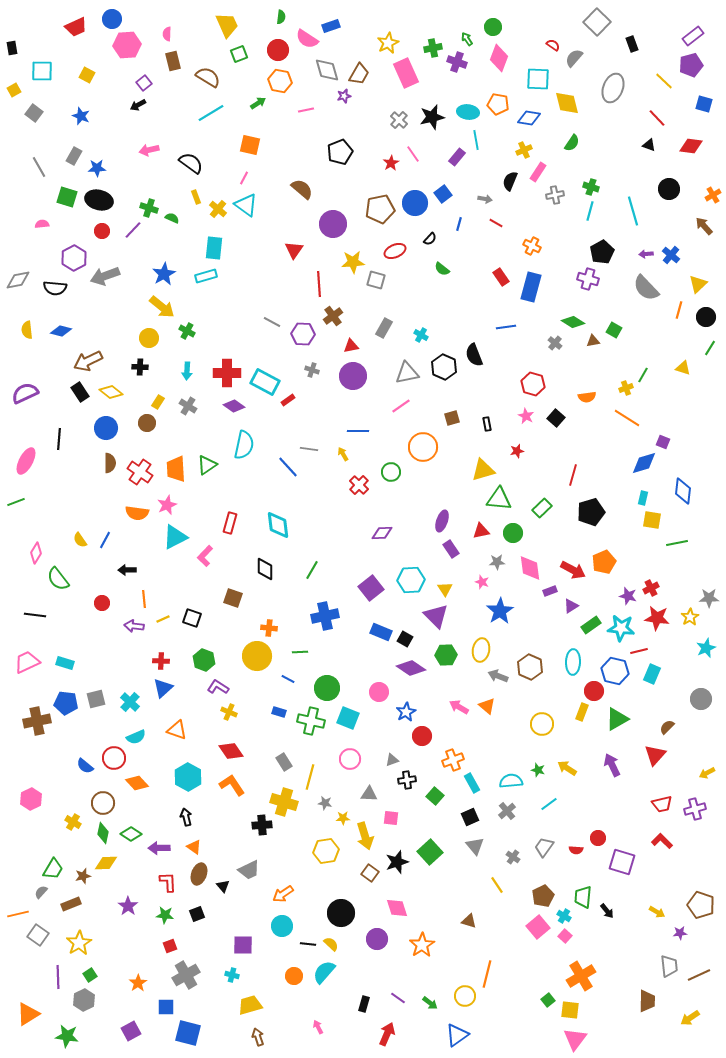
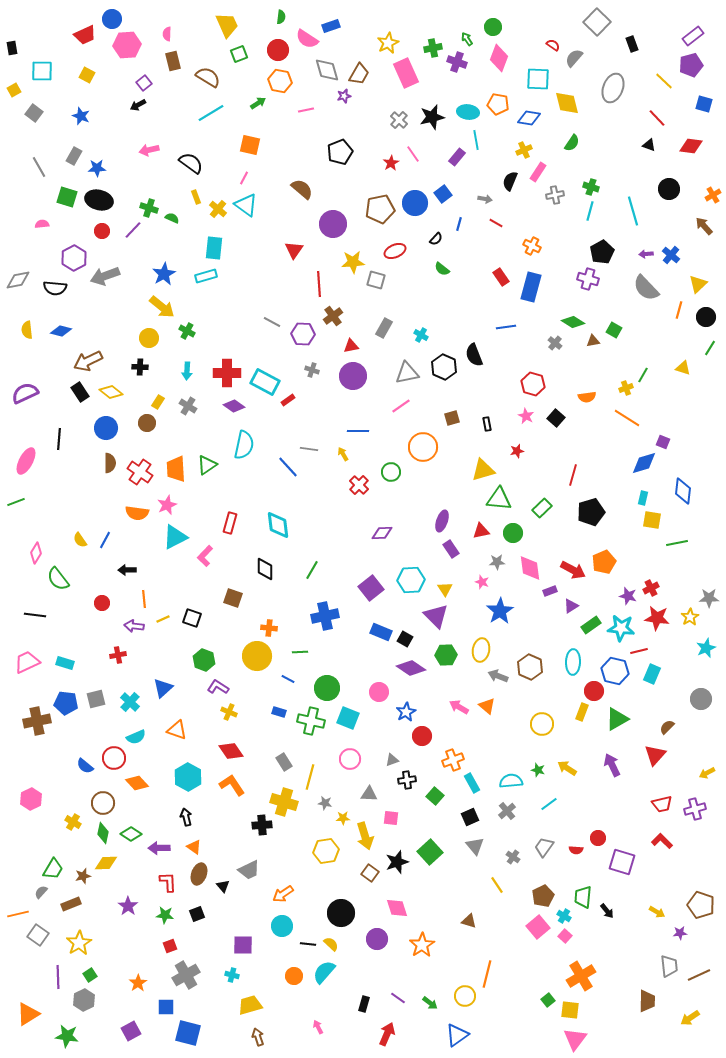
red trapezoid at (76, 27): moved 9 px right, 8 px down
black semicircle at (430, 239): moved 6 px right
red cross at (161, 661): moved 43 px left, 6 px up; rotated 14 degrees counterclockwise
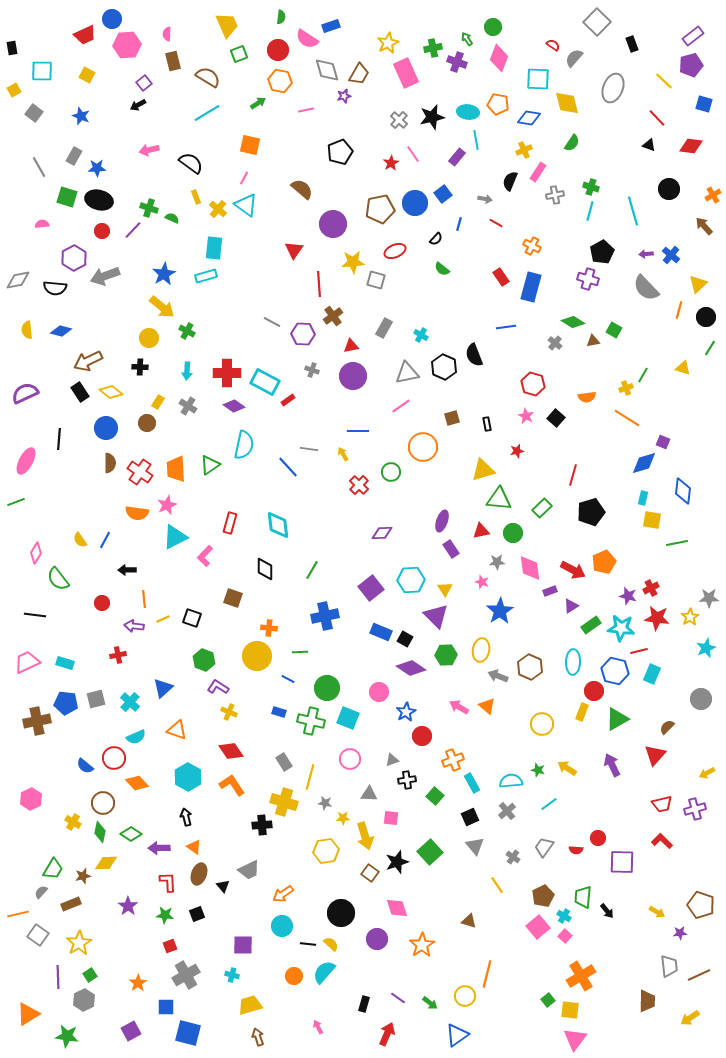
cyan line at (211, 113): moved 4 px left
green triangle at (207, 465): moved 3 px right
green diamond at (103, 833): moved 3 px left, 1 px up
purple square at (622, 862): rotated 16 degrees counterclockwise
